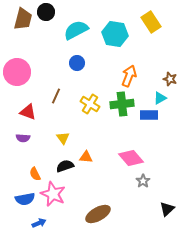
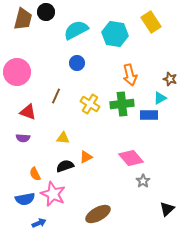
orange arrow: moved 1 px right, 1 px up; rotated 145 degrees clockwise
yellow triangle: rotated 48 degrees counterclockwise
orange triangle: rotated 32 degrees counterclockwise
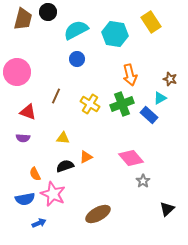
black circle: moved 2 px right
blue circle: moved 4 px up
green cross: rotated 15 degrees counterclockwise
blue rectangle: rotated 42 degrees clockwise
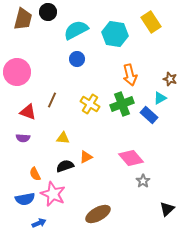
brown line: moved 4 px left, 4 px down
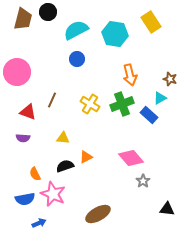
black triangle: rotated 49 degrees clockwise
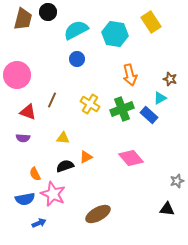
pink circle: moved 3 px down
green cross: moved 5 px down
gray star: moved 34 px right; rotated 16 degrees clockwise
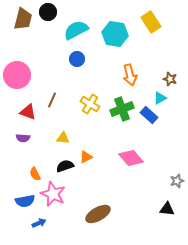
blue semicircle: moved 2 px down
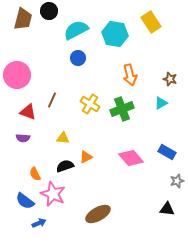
black circle: moved 1 px right, 1 px up
blue circle: moved 1 px right, 1 px up
cyan triangle: moved 1 px right, 5 px down
blue rectangle: moved 18 px right, 37 px down; rotated 12 degrees counterclockwise
blue semicircle: rotated 48 degrees clockwise
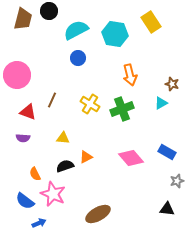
brown star: moved 2 px right, 5 px down
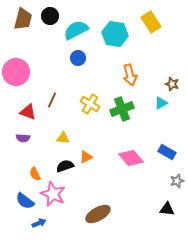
black circle: moved 1 px right, 5 px down
pink circle: moved 1 px left, 3 px up
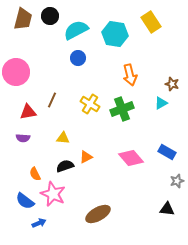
red triangle: rotated 30 degrees counterclockwise
